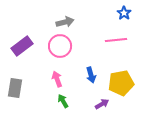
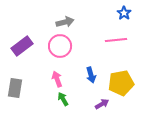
green arrow: moved 2 px up
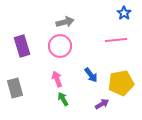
purple rectangle: rotated 70 degrees counterclockwise
blue arrow: rotated 21 degrees counterclockwise
gray rectangle: rotated 24 degrees counterclockwise
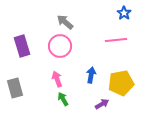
gray arrow: rotated 126 degrees counterclockwise
blue arrow: rotated 133 degrees counterclockwise
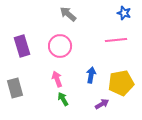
blue star: rotated 16 degrees counterclockwise
gray arrow: moved 3 px right, 8 px up
